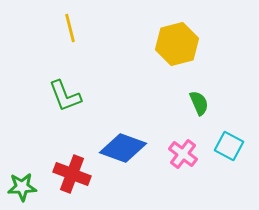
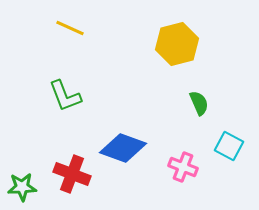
yellow line: rotated 52 degrees counterclockwise
pink cross: moved 13 px down; rotated 16 degrees counterclockwise
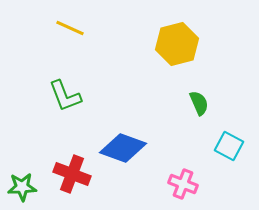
pink cross: moved 17 px down
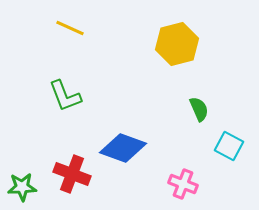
green semicircle: moved 6 px down
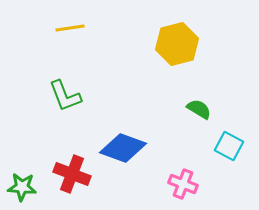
yellow line: rotated 32 degrees counterclockwise
green semicircle: rotated 35 degrees counterclockwise
green star: rotated 8 degrees clockwise
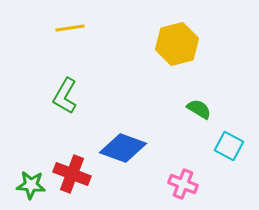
green L-shape: rotated 51 degrees clockwise
green star: moved 9 px right, 2 px up
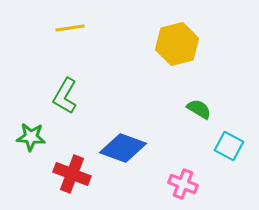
green star: moved 48 px up
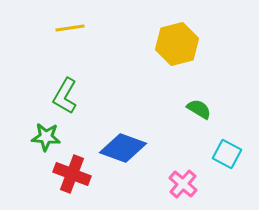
green star: moved 15 px right
cyan square: moved 2 px left, 8 px down
pink cross: rotated 20 degrees clockwise
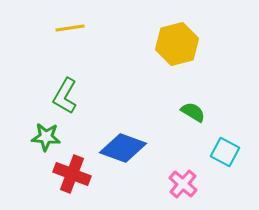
green semicircle: moved 6 px left, 3 px down
cyan square: moved 2 px left, 2 px up
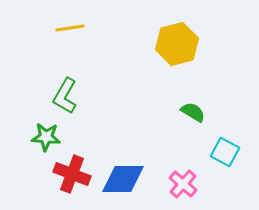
blue diamond: moved 31 px down; rotated 21 degrees counterclockwise
